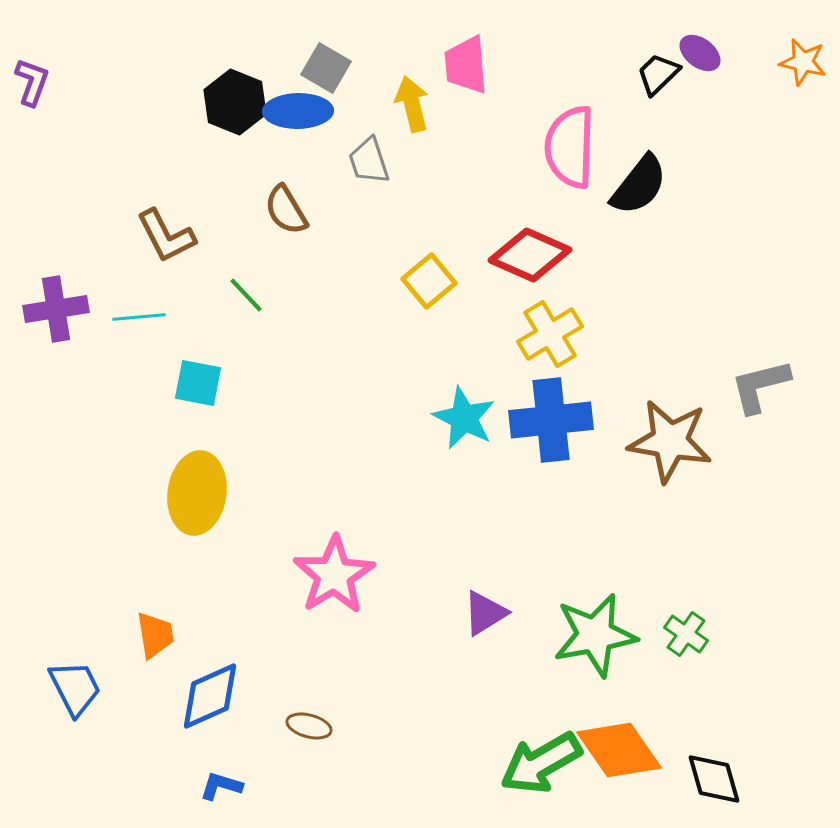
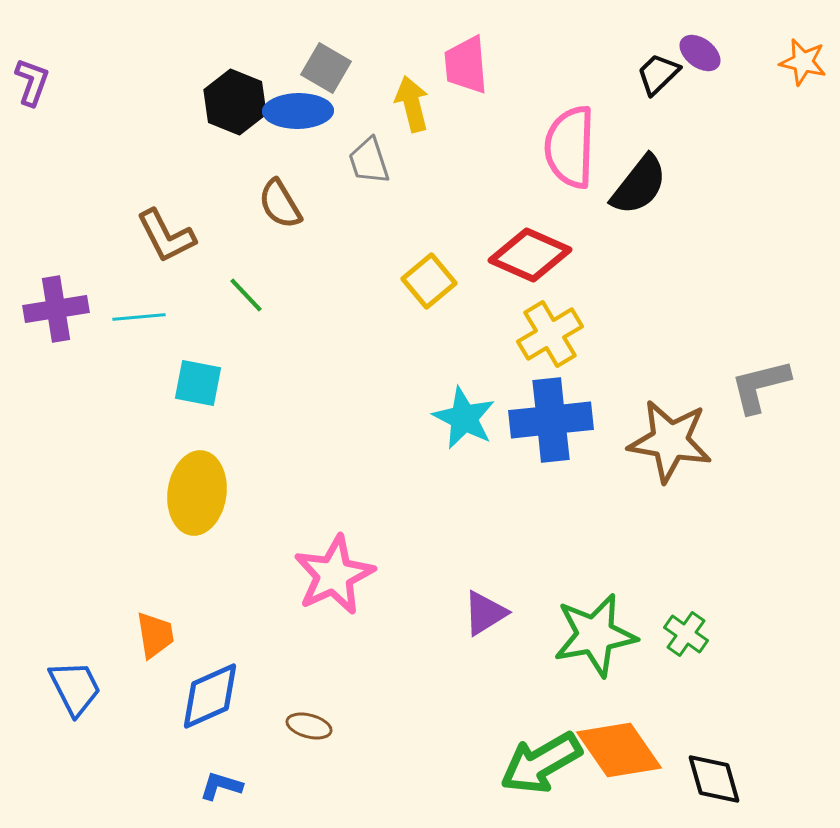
brown semicircle: moved 6 px left, 6 px up
pink star: rotated 6 degrees clockwise
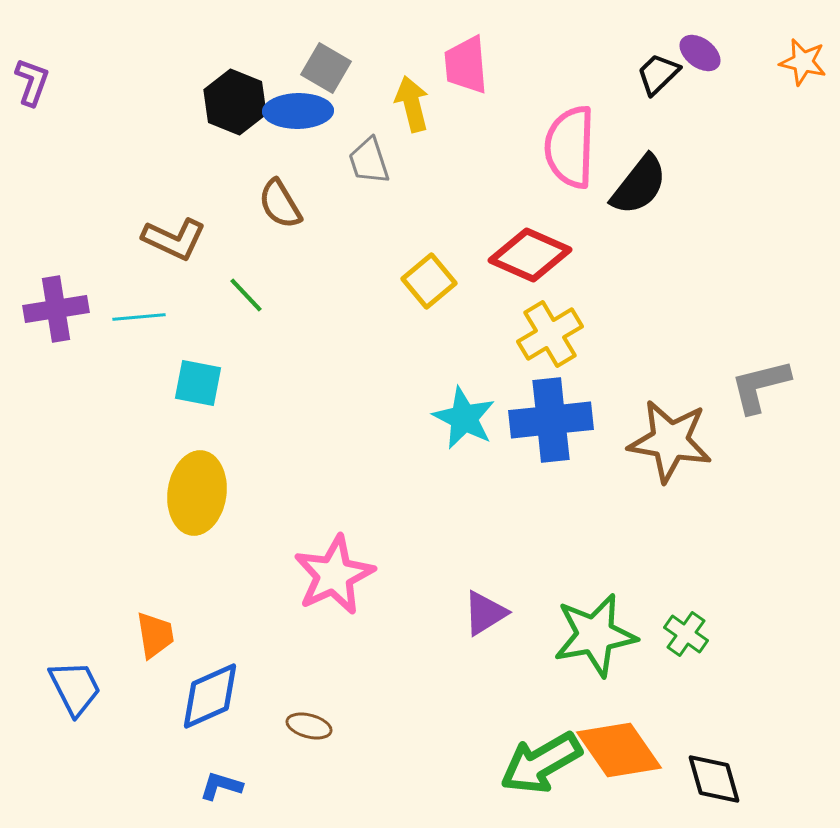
brown L-shape: moved 8 px right, 3 px down; rotated 38 degrees counterclockwise
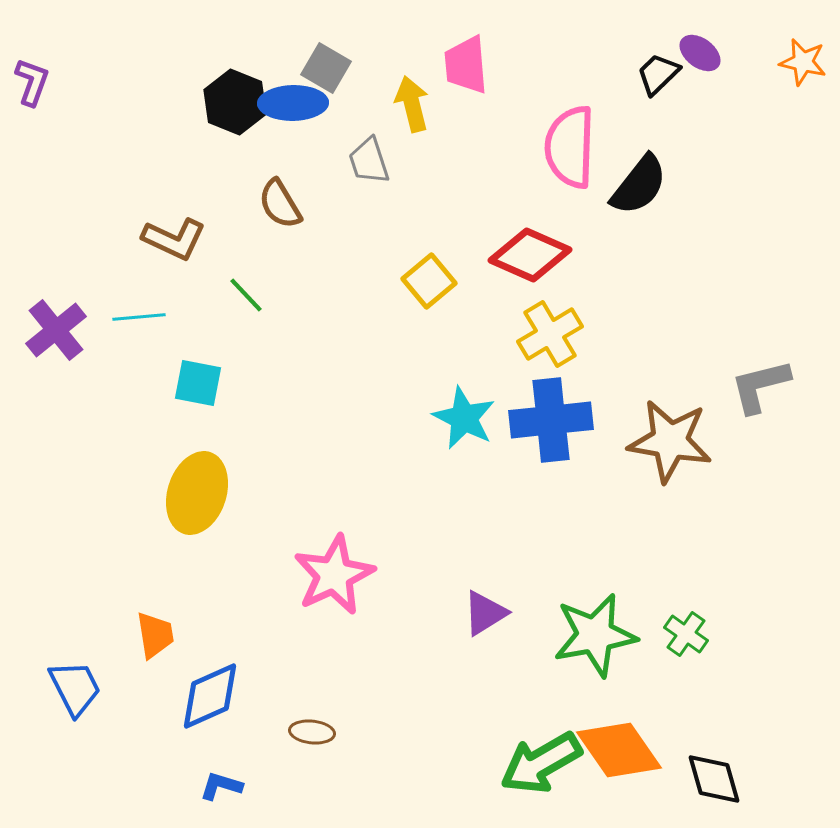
blue ellipse: moved 5 px left, 8 px up
purple cross: moved 21 px down; rotated 30 degrees counterclockwise
yellow ellipse: rotated 10 degrees clockwise
brown ellipse: moved 3 px right, 6 px down; rotated 9 degrees counterclockwise
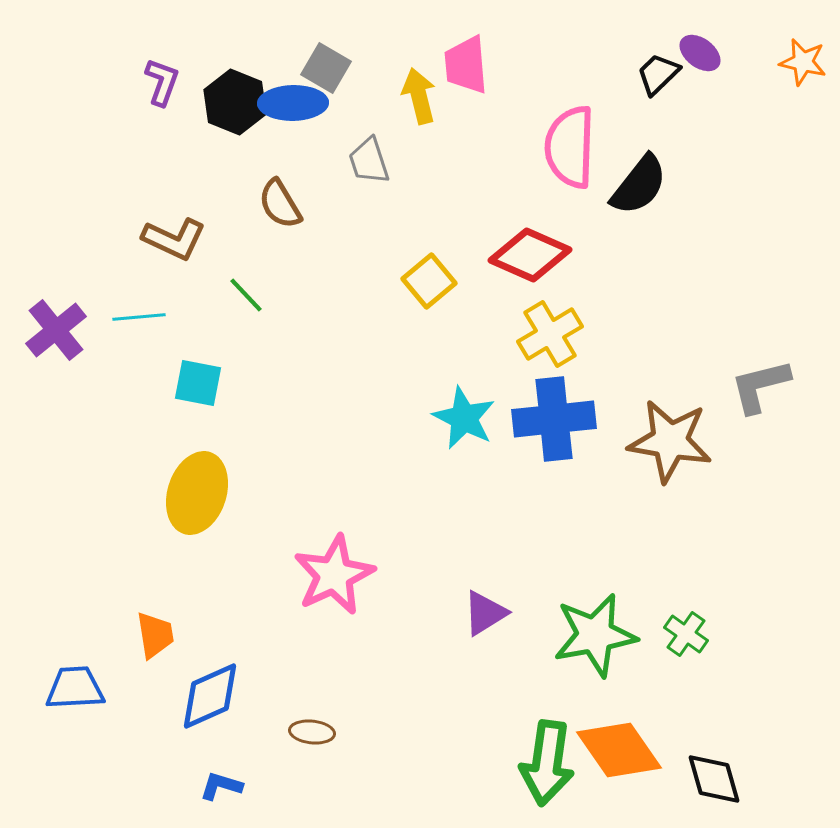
purple L-shape: moved 130 px right
yellow arrow: moved 7 px right, 8 px up
blue cross: moved 3 px right, 1 px up
blue trapezoid: rotated 66 degrees counterclockwise
green arrow: moved 6 px right; rotated 52 degrees counterclockwise
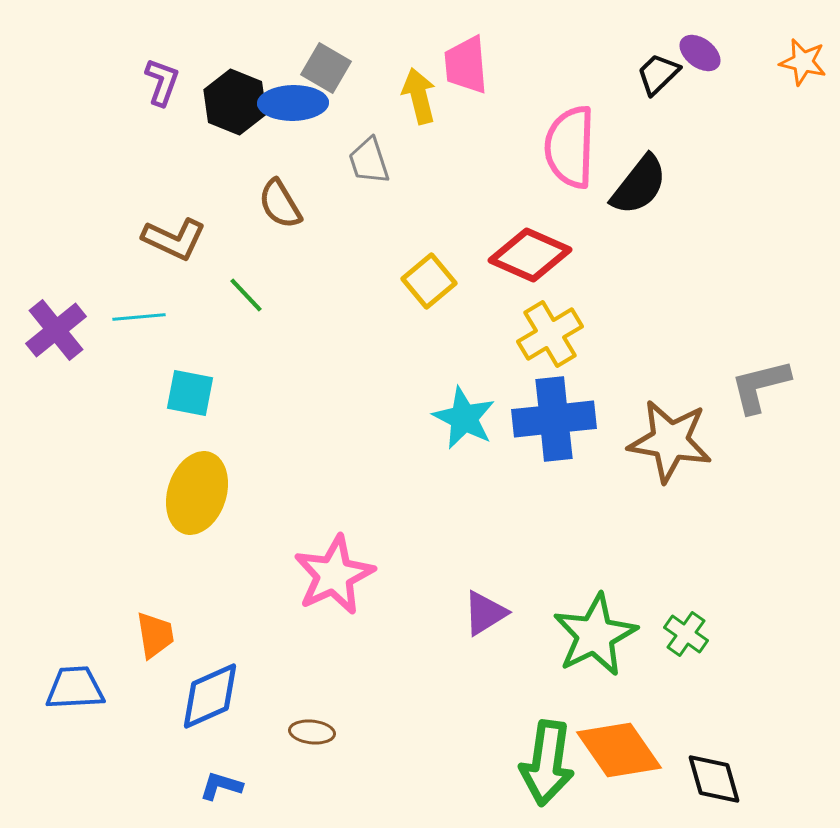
cyan square: moved 8 px left, 10 px down
green star: rotated 16 degrees counterclockwise
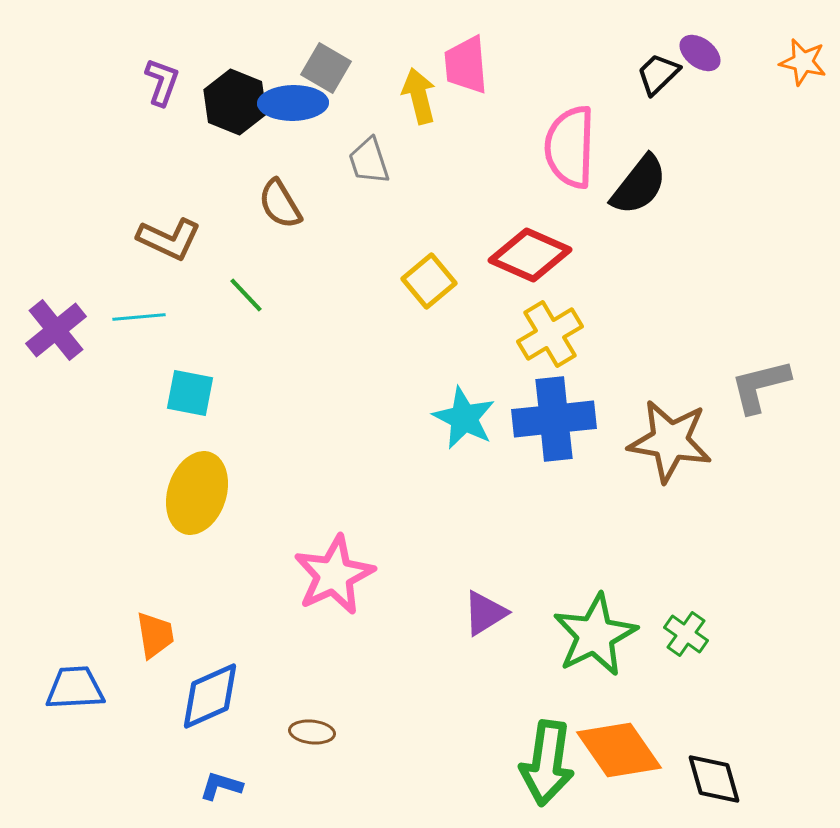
brown L-shape: moved 5 px left
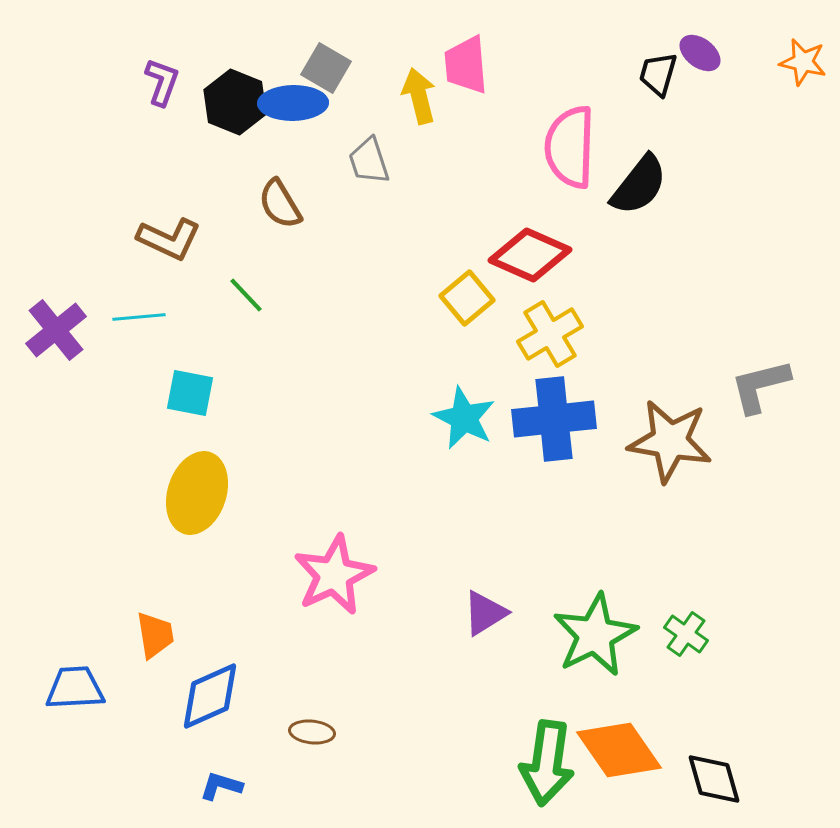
black trapezoid: rotated 30 degrees counterclockwise
yellow square: moved 38 px right, 17 px down
